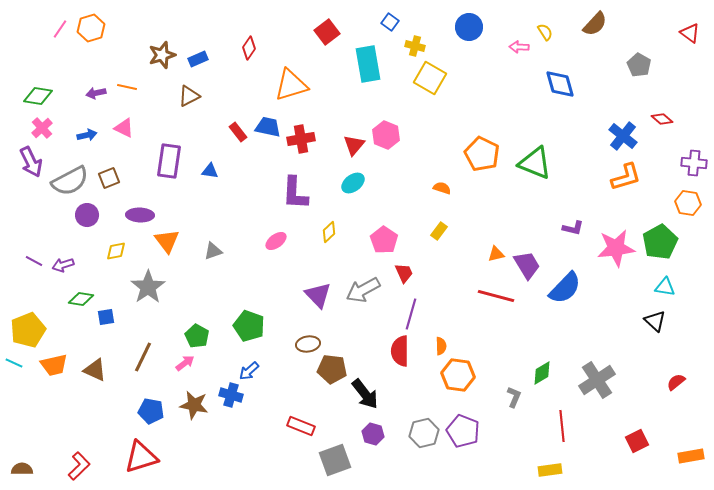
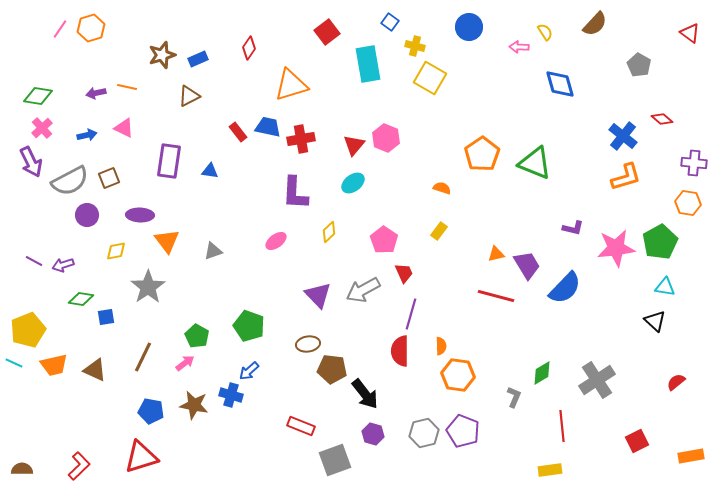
pink hexagon at (386, 135): moved 3 px down
orange pentagon at (482, 154): rotated 12 degrees clockwise
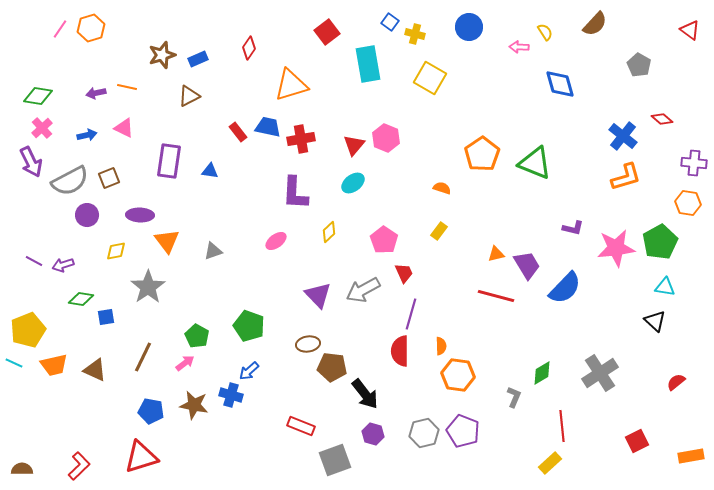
red triangle at (690, 33): moved 3 px up
yellow cross at (415, 46): moved 12 px up
brown pentagon at (332, 369): moved 2 px up
gray cross at (597, 380): moved 3 px right, 7 px up
yellow rectangle at (550, 470): moved 7 px up; rotated 35 degrees counterclockwise
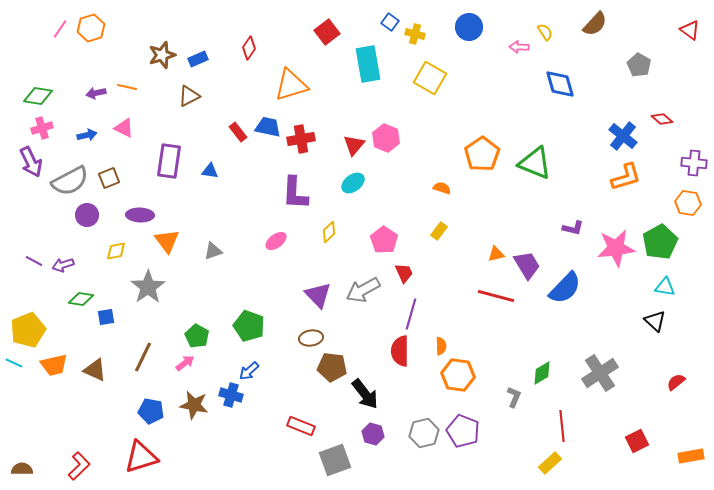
pink cross at (42, 128): rotated 25 degrees clockwise
brown ellipse at (308, 344): moved 3 px right, 6 px up
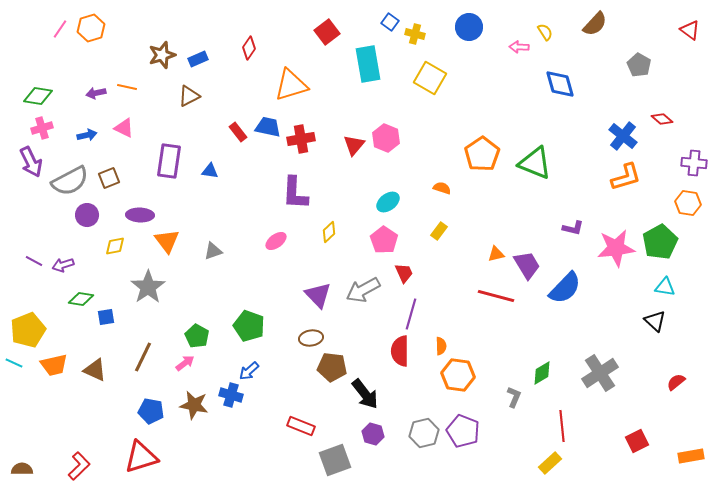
cyan ellipse at (353, 183): moved 35 px right, 19 px down
yellow diamond at (116, 251): moved 1 px left, 5 px up
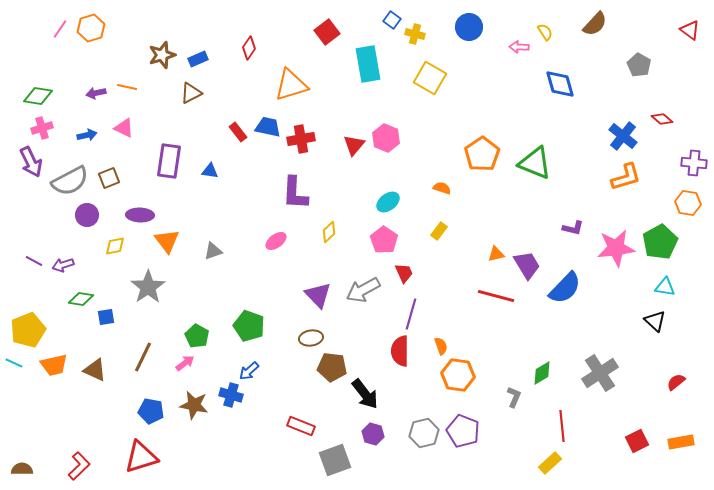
blue square at (390, 22): moved 2 px right, 2 px up
brown triangle at (189, 96): moved 2 px right, 3 px up
orange semicircle at (441, 346): rotated 18 degrees counterclockwise
orange rectangle at (691, 456): moved 10 px left, 14 px up
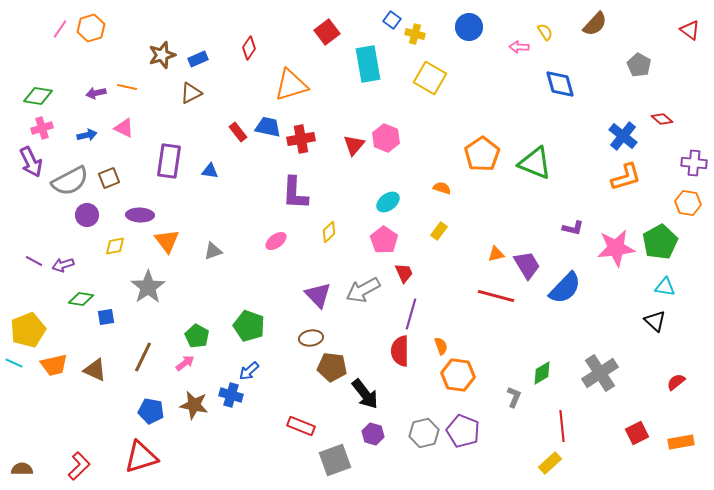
red square at (637, 441): moved 8 px up
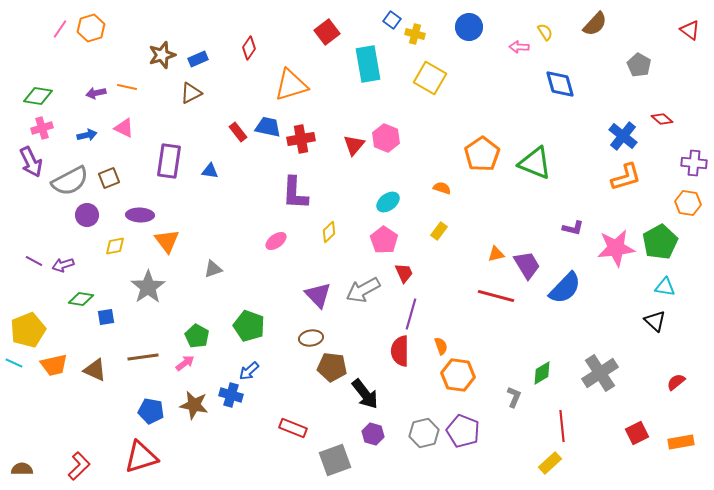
gray triangle at (213, 251): moved 18 px down
brown line at (143, 357): rotated 56 degrees clockwise
red rectangle at (301, 426): moved 8 px left, 2 px down
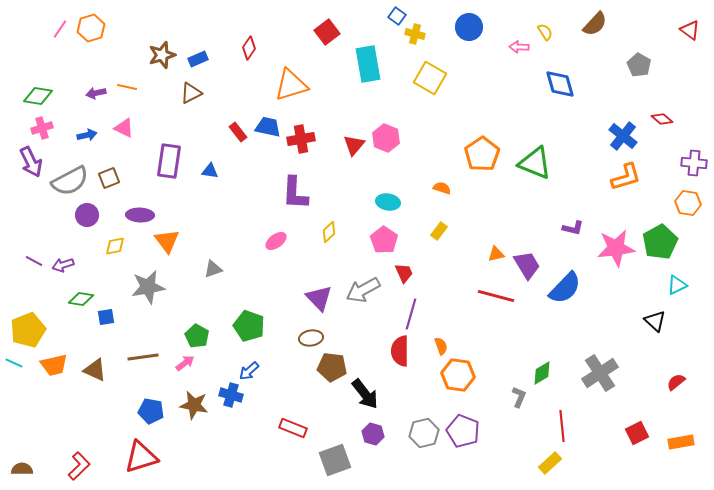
blue square at (392, 20): moved 5 px right, 4 px up
cyan ellipse at (388, 202): rotated 45 degrees clockwise
gray star at (148, 287): rotated 24 degrees clockwise
cyan triangle at (665, 287): moved 12 px right, 2 px up; rotated 35 degrees counterclockwise
purple triangle at (318, 295): moved 1 px right, 3 px down
gray L-shape at (514, 397): moved 5 px right
